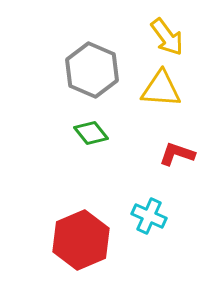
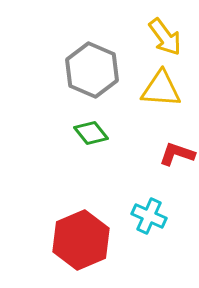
yellow arrow: moved 2 px left
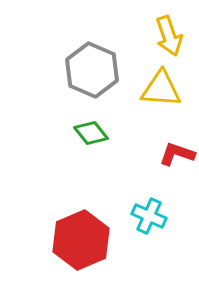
yellow arrow: moved 4 px right, 1 px up; rotated 18 degrees clockwise
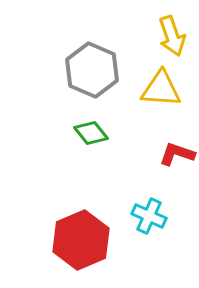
yellow arrow: moved 3 px right
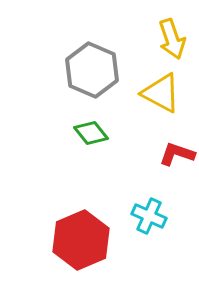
yellow arrow: moved 3 px down
yellow triangle: moved 4 px down; rotated 24 degrees clockwise
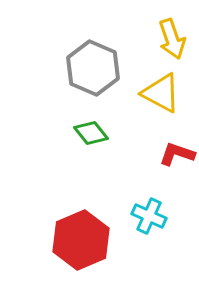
gray hexagon: moved 1 px right, 2 px up
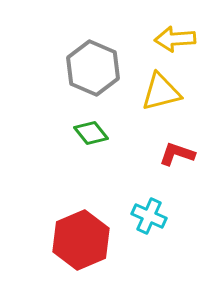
yellow arrow: moved 3 px right; rotated 105 degrees clockwise
yellow triangle: moved 1 px up; rotated 42 degrees counterclockwise
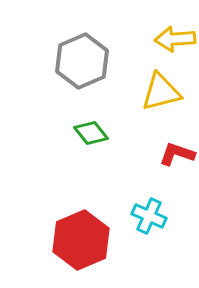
gray hexagon: moved 11 px left, 7 px up; rotated 14 degrees clockwise
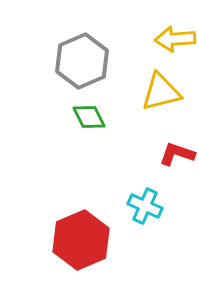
green diamond: moved 2 px left, 16 px up; rotated 12 degrees clockwise
cyan cross: moved 4 px left, 10 px up
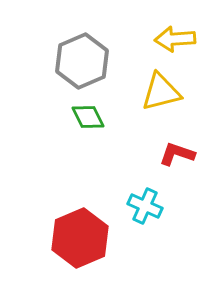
green diamond: moved 1 px left
red hexagon: moved 1 px left, 2 px up
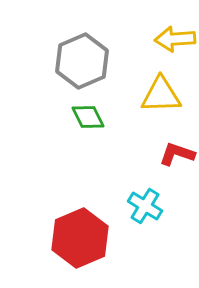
yellow triangle: moved 3 px down; rotated 12 degrees clockwise
cyan cross: rotated 8 degrees clockwise
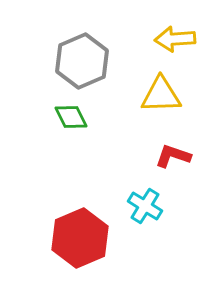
green diamond: moved 17 px left
red L-shape: moved 4 px left, 2 px down
